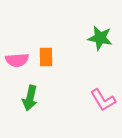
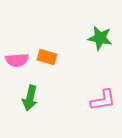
orange rectangle: moved 1 px right; rotated 72 degrees counterclockwise
pink L-shape: rotated 68 degrees counterclockwise
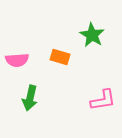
green star: moved 8 px left, 3 px up; rotated 20 degrees clockwise
orange rectangle: moved 13 px right
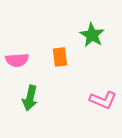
orange rectangle: rotated 66 degrees clockwise
pink L-shape: rotated 32 degrees clockwise
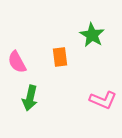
pink semicircle: moved 2 px down; rotated 65 degrees clockwise
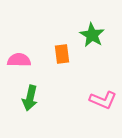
orange rectangle: moved 2 px right, 3 px up
pink semicircle: moved 2 px right, 2 px up; rotated 120 degrees clockwise
